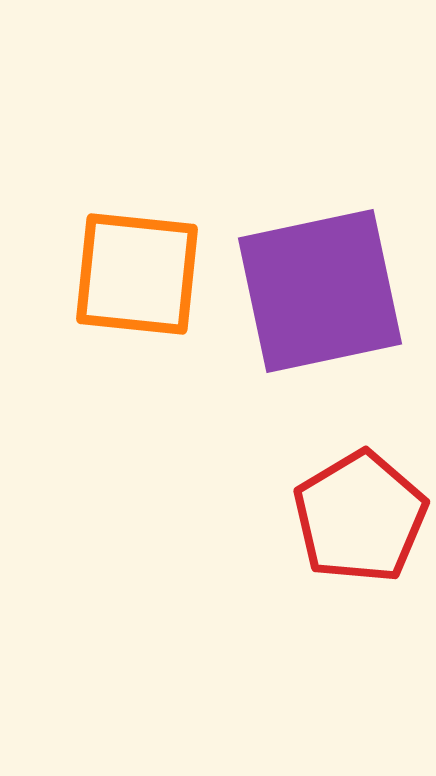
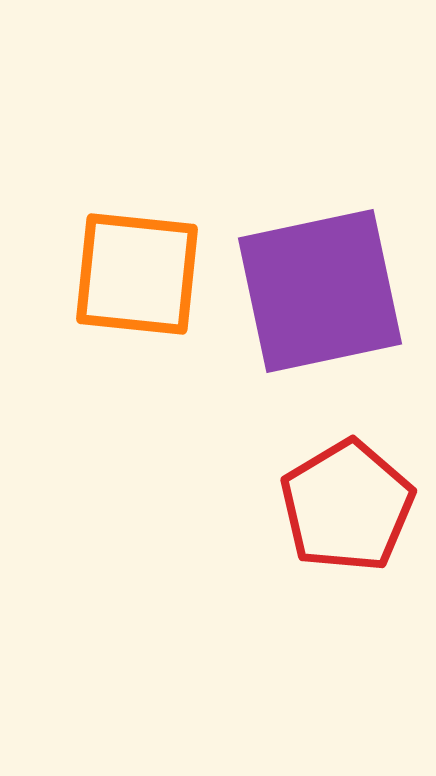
red pentagon: moved 13 px left, 11 px up
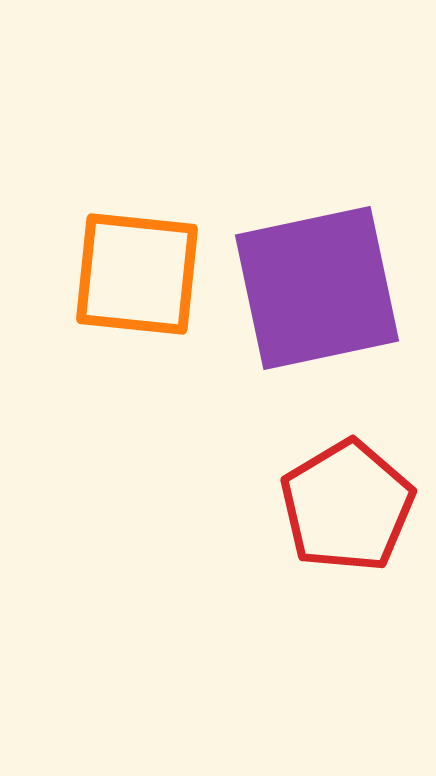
purple square: moved 3 px left, 3 px up
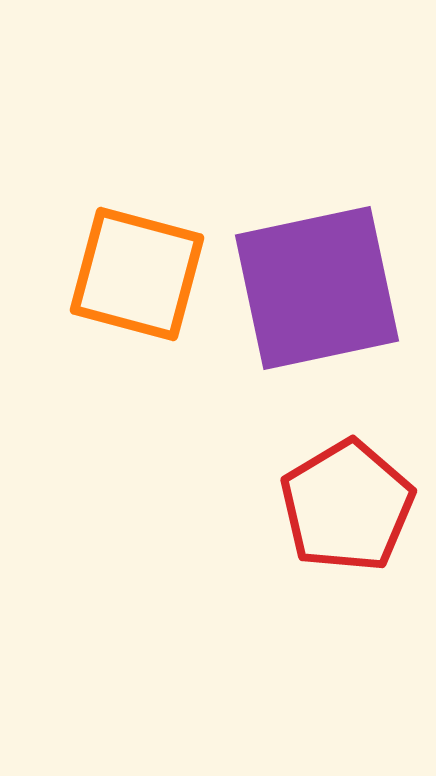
orange square: rotated 9 degrees clockwise
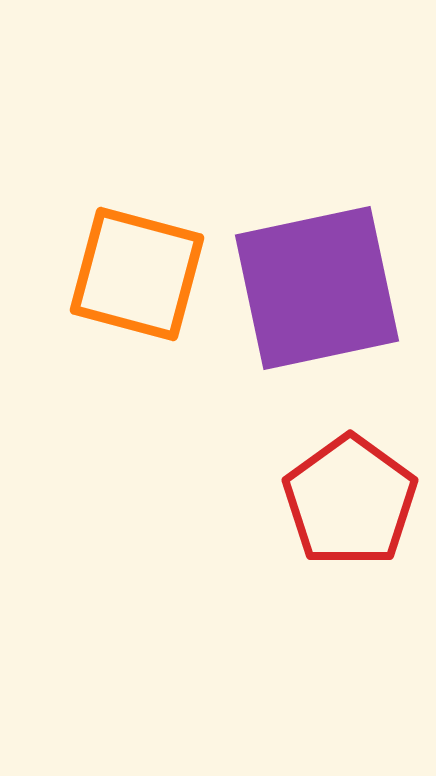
red pentagon: moved 3 px right, 5 px up; rotated 5 degrees counterclockwise
